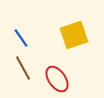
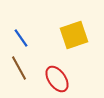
brown line: moved 4 px left
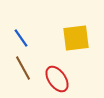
yellow square: moved 2 px right, 3 px down; rotated 12 degrees clockwise
brown line: moved 4 px right
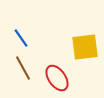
yellow square: moved 9 px right, 9 px down
red ellipse: moved 1 px up
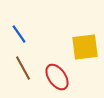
blue line: moved 2 px left, 4 px up
red ellipse: moved 1 px up
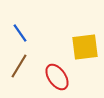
blue line: moved 1 px right, 1 px up
brown line: moved 4 px left, 2 px up; rotated 60 degrees clockwise
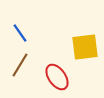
brown line: moved 1 px right, 1 px up
